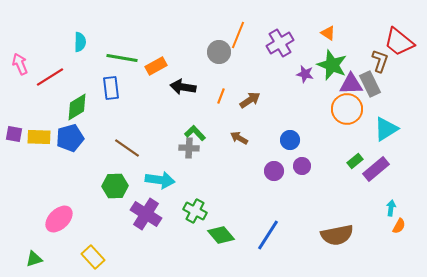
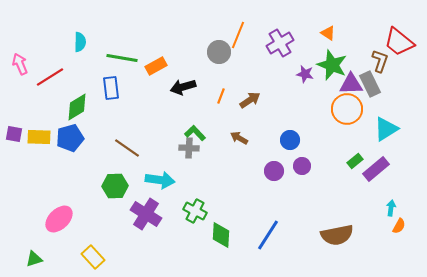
black arrow at (183, 87): rotated 25 degrees counterclockwise
green diamond at (221, 235): rotated 44 degrees clockwise
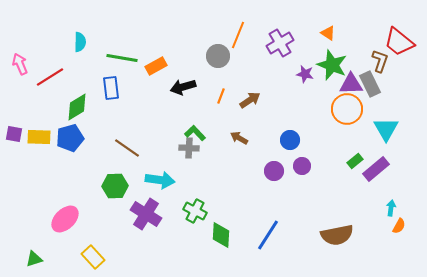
gray circle at (219, 52): moved 1 px left, 4 px down
cyan triangle at (386, 129): rotated 28 degrees counterclockwise
pink ellipse at (59, 219): moved 6 px right
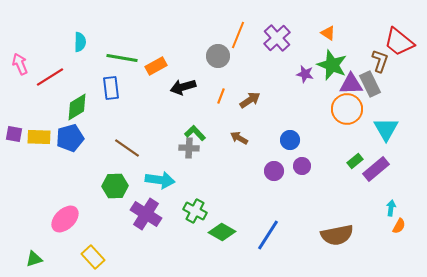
purple cross at (280, 43): moved 3 px left, 5 px up; rotated 12 degrees counterclockwise
green diamond at (221, 235): moved 1 px right, 3 px up; rotated 64 degrees counterclockwise
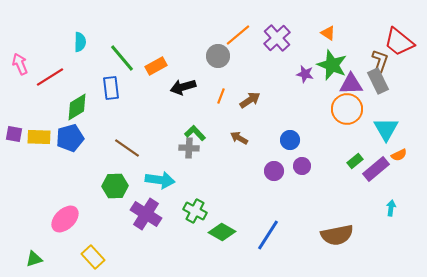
orange line at (238, 35): rotated 28 degrees clockwise
green line at (122, 58): rotated 40 degrees clockwise
gray rectangle at (370, 84): moved 8 px right, 3 px up
orange semicircle at (399, 226): moved 71 px up; rotated 35 degrees clockwise
